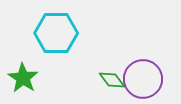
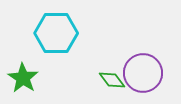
purple circle: moved 6 px up
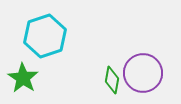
cyan hexagon: moved 11 px left, 3 px down; rotated 18 degrees counterclockwise
green diamond: rotated 48 degrees clockwise
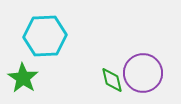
cyan hexagon: rotated 15 degrees clockwise
green diamond: rotated 24 degrees counterclockwise
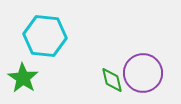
cyan hexagon: rotated 9 degrees clockwise
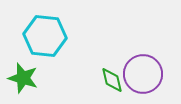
purple circle: moved 1 px down
green star: rotated 16 degrees counterclockwise
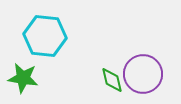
green star: rotated 8 degrees counterclockwise
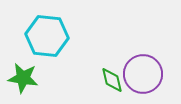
cyan hexagon: moved 2 px right
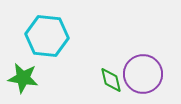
green diamond: moved 1 px left
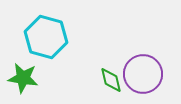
cyan hexagon: moved 1 px left, 1 px down; rotated 9 degrees clockwise
